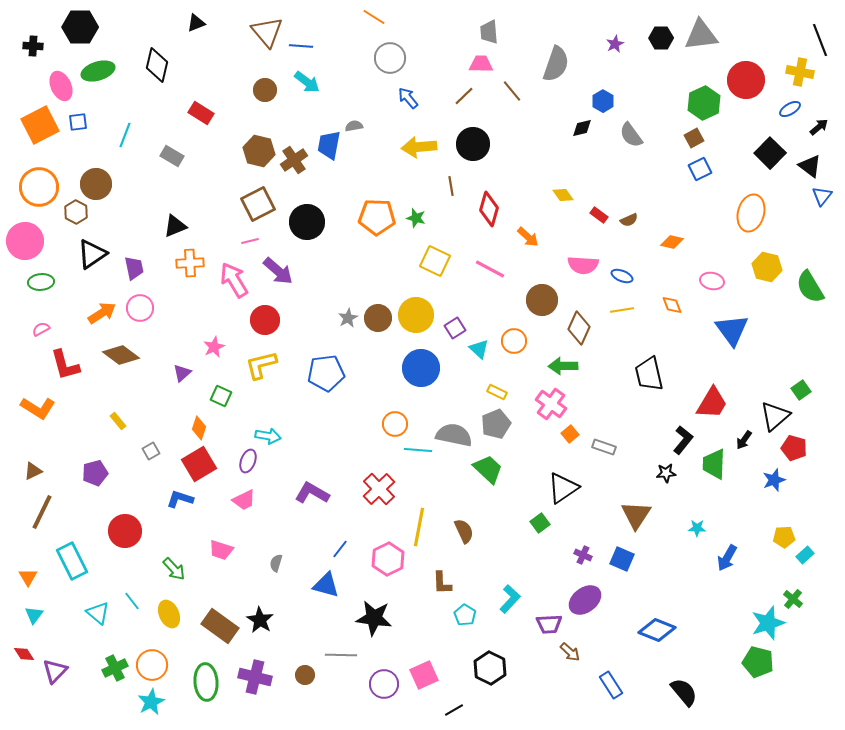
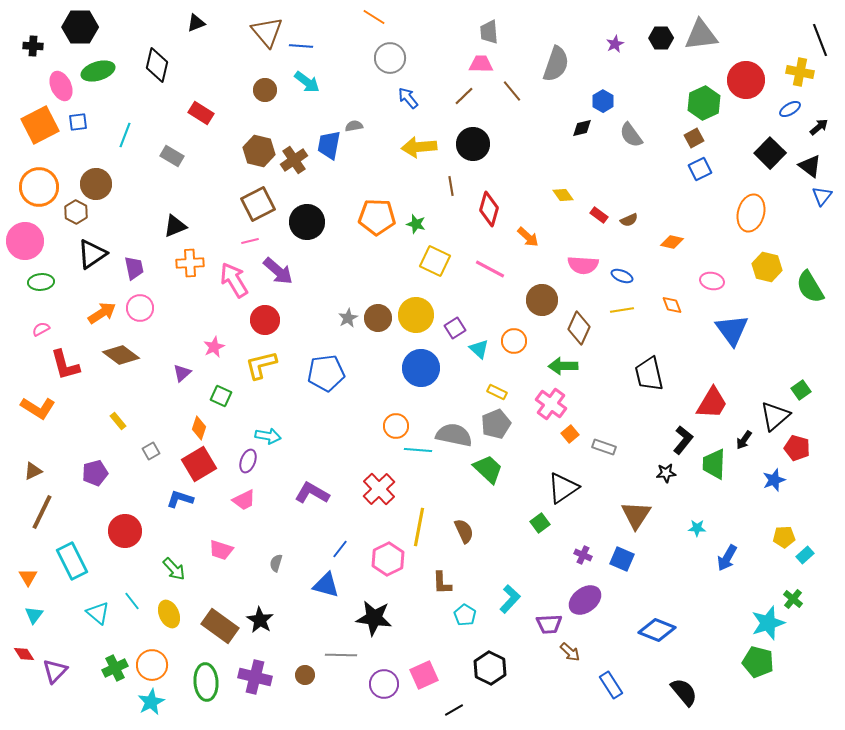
green star at (416, 218): moved 6 px down
orange circle at (395, 424): moved 1 px right, 2 px down
red pentagon at (794, 448): moved 3 px right
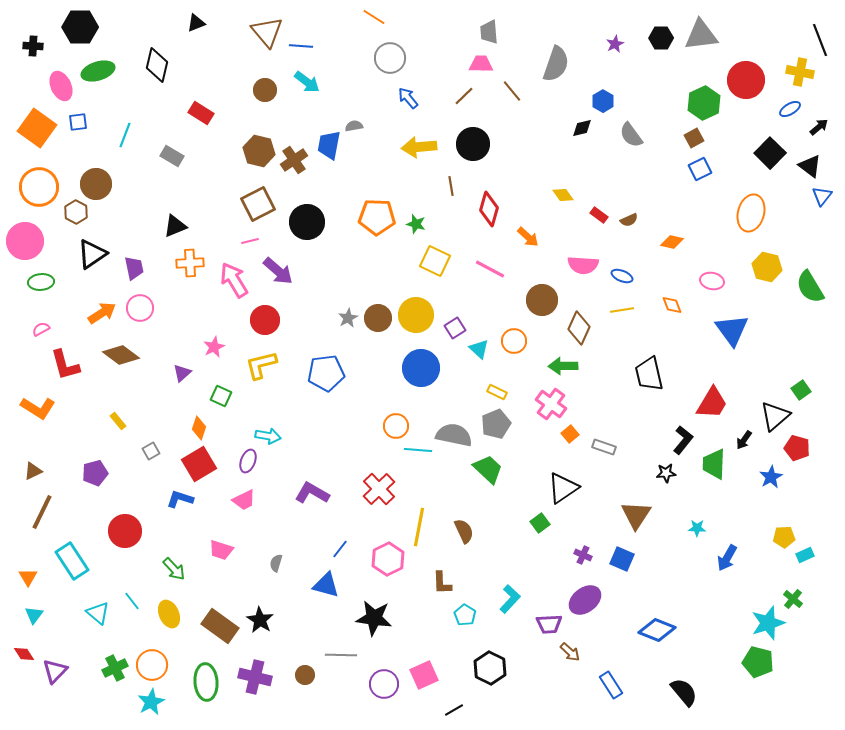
orange square at (40, 125): moved 3 px left, 3 px down; rotated 27 degrees counterclockwise
blue star at (774, 480): moved 3 px left, 3 px up; rotated 10 degrees counterclockwise
cyan rectangle at (805, 555): rotated 18 degrees clockwise
cyan rectangle at (72, 561): rotated 6 degrees counterclockwise
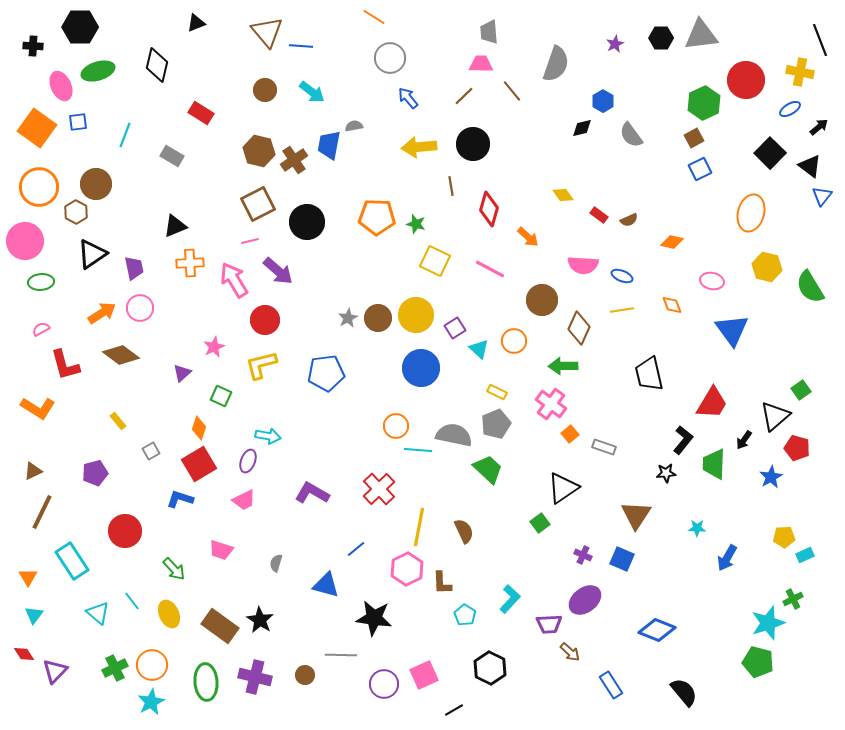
cyan arrow at (307, 82): moved 5 px right, 10 px down
blue line at (340, 549): moved 16 px right; rotated 12 degrees clockwise
pink hexagon at (388, 559): moved 19 px right, 10 px down
green cross at (793, 599): rotated 24 degrees clockwise
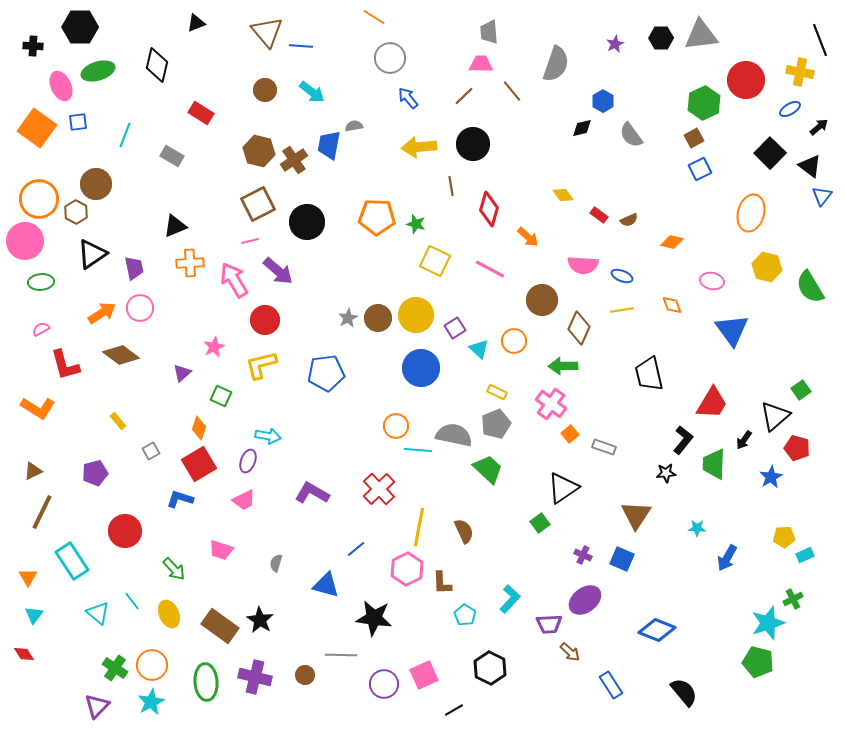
orange circle at (39, 187): moved 12 px down
green cross at (115, 668): rotated 30 degrees counterclockwise
purple triangle at (55, 671): moved 42 px right, 35 px down
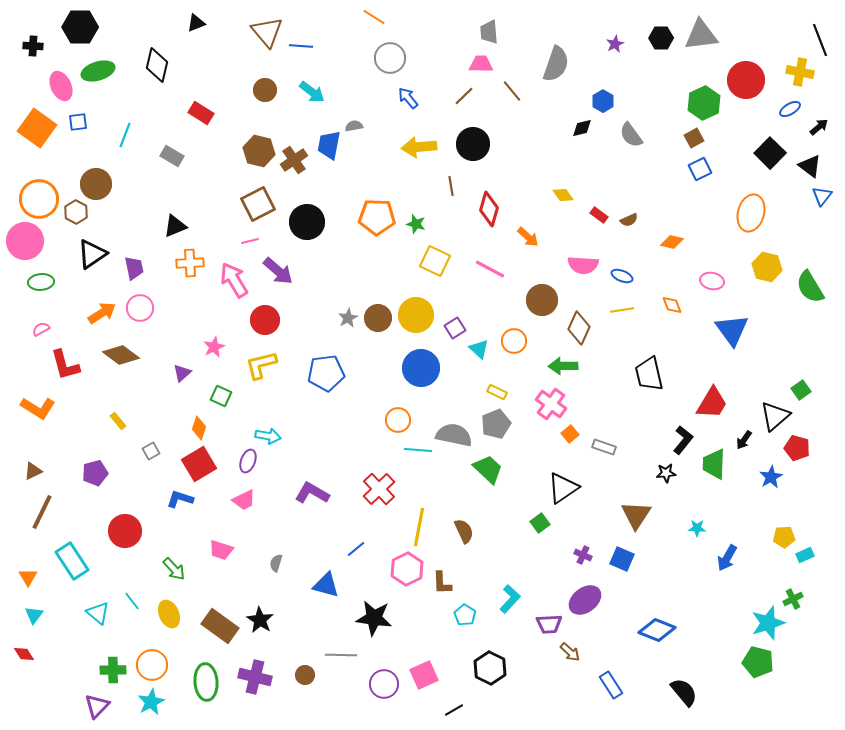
orange circle at (396, 426): moved 2 px right, 6 px up
green cross at (115, 668): moved 2 px left, 2 px down; rotated 35 degrees counterclockwise
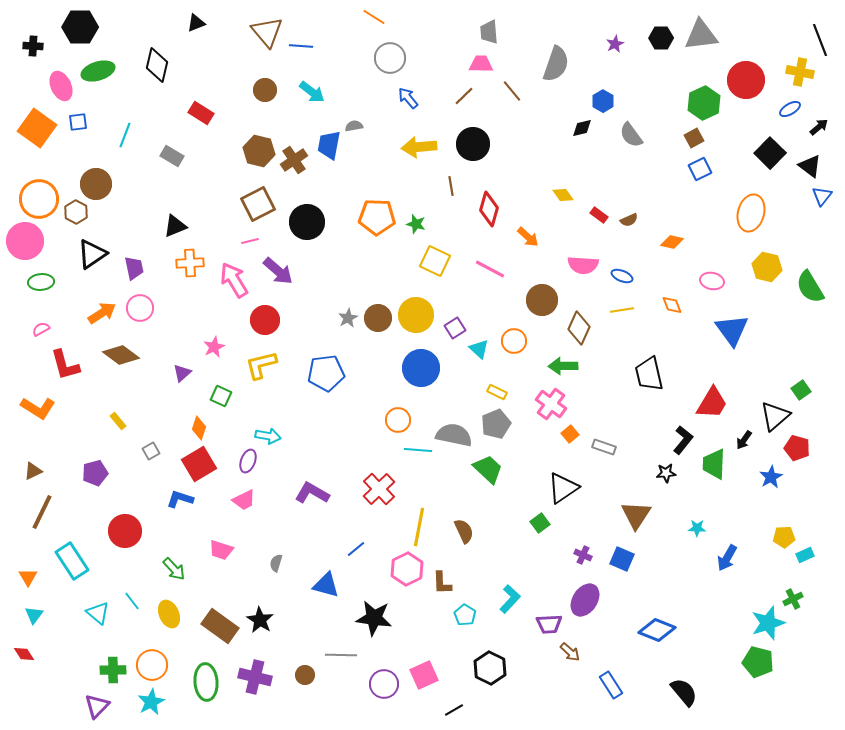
purple ellipse at (585, 600): rotated 20 degrees counterclockwise
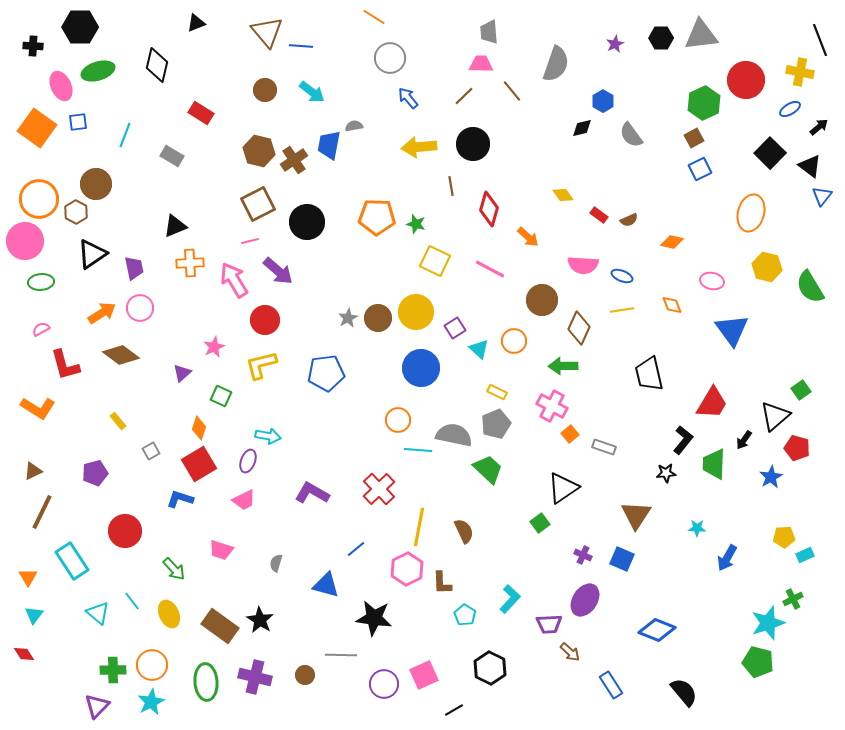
yellow circle at (416, 315): moved 3 px up
pink cross at (551, 404): moved 1 px right, 2 px down; rotated 8 degrees counterclockwise
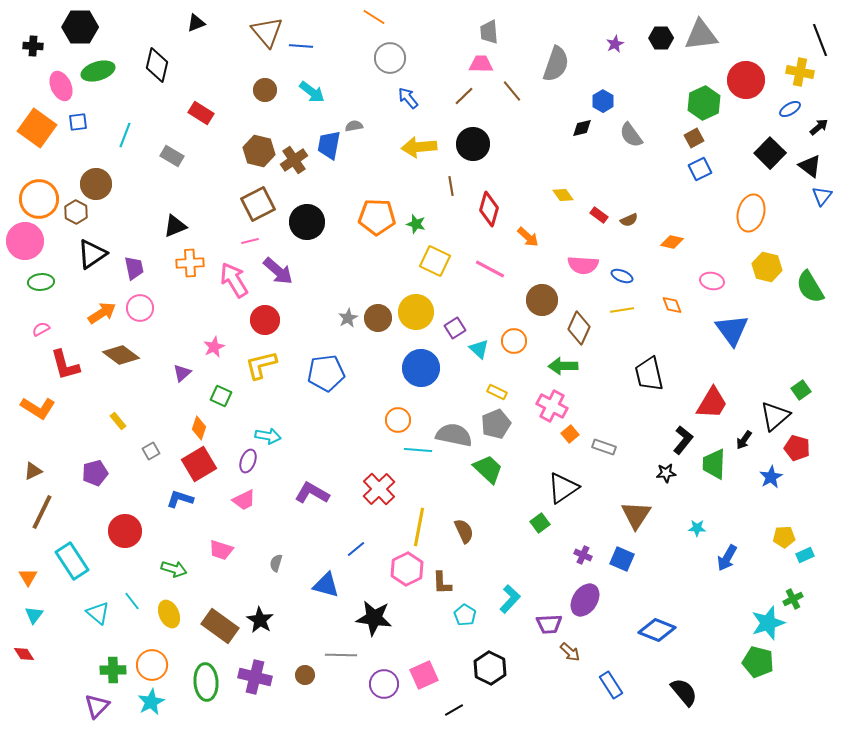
green arrow at (174, 569): rotated 30 degrees counterclockwise
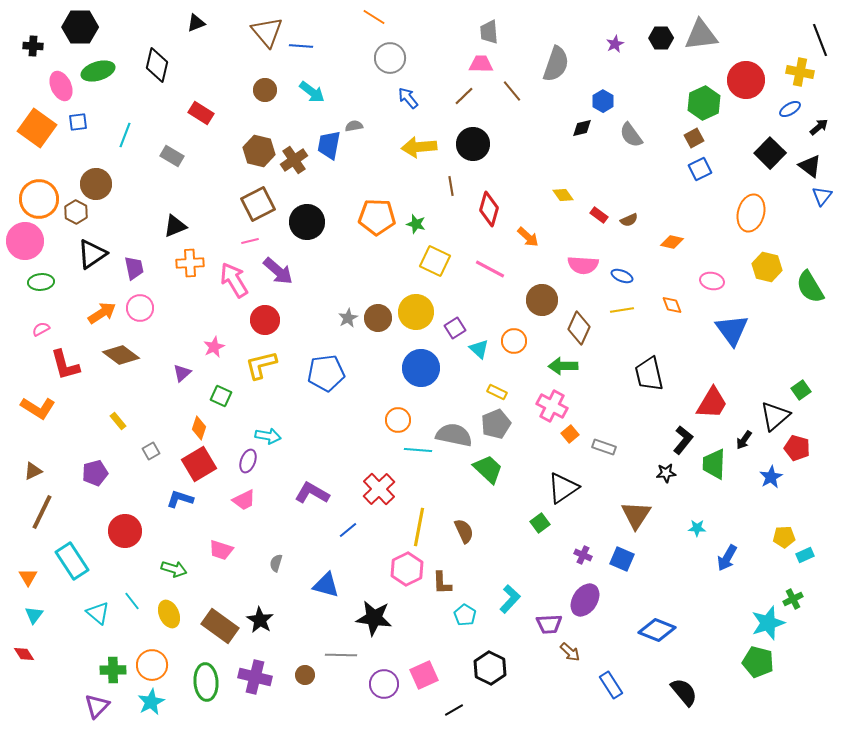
blue line at (356, 549): moved 8 px left, 19 px up
